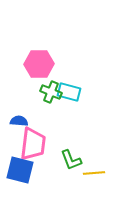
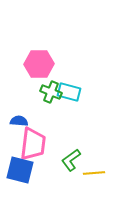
green L-shape: rotated 75 degrees clockwise
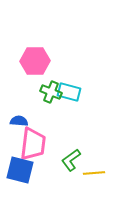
pink hexagon: moved 4 px left, 3 px up
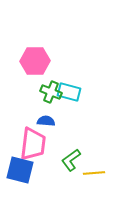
blue semicircle: moved 27 px right
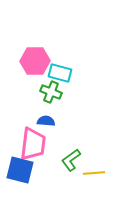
cyan rectangle: moved 9 px left, 19 px up
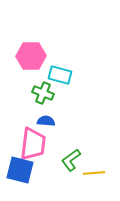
pink hexagon: moved 4 px left, 5 px up
cyan rectangle: moved 2 px down
green cross: moved 8 px left, 1 px down
